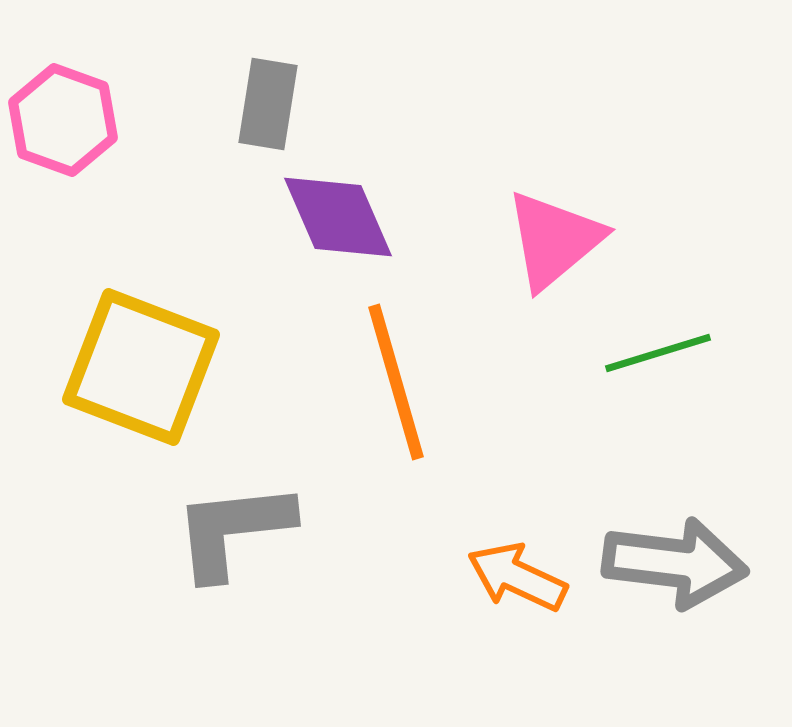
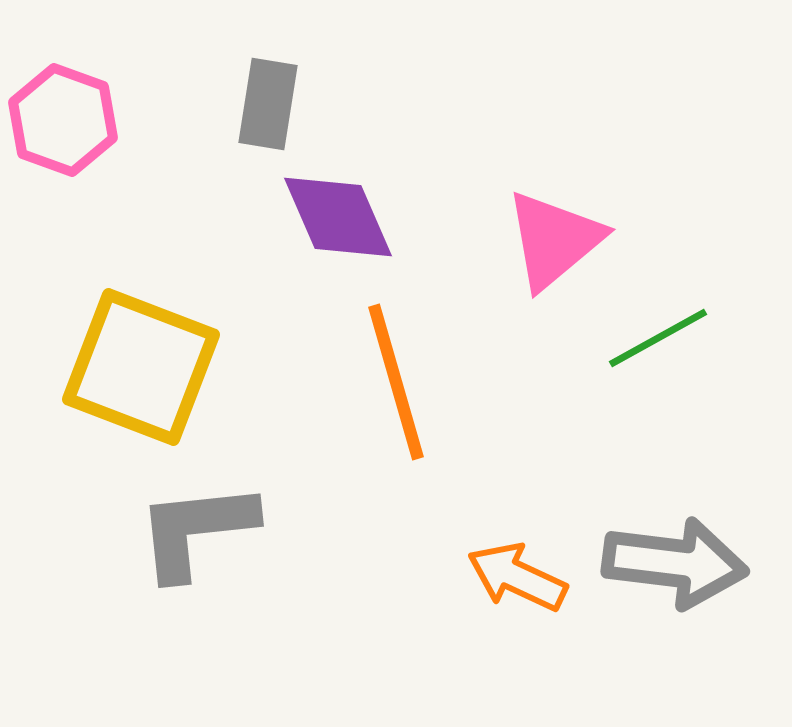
green line: moved 15 px up; rotated 12 degrees counterclockwise
gray L-shape: moved 37 px left
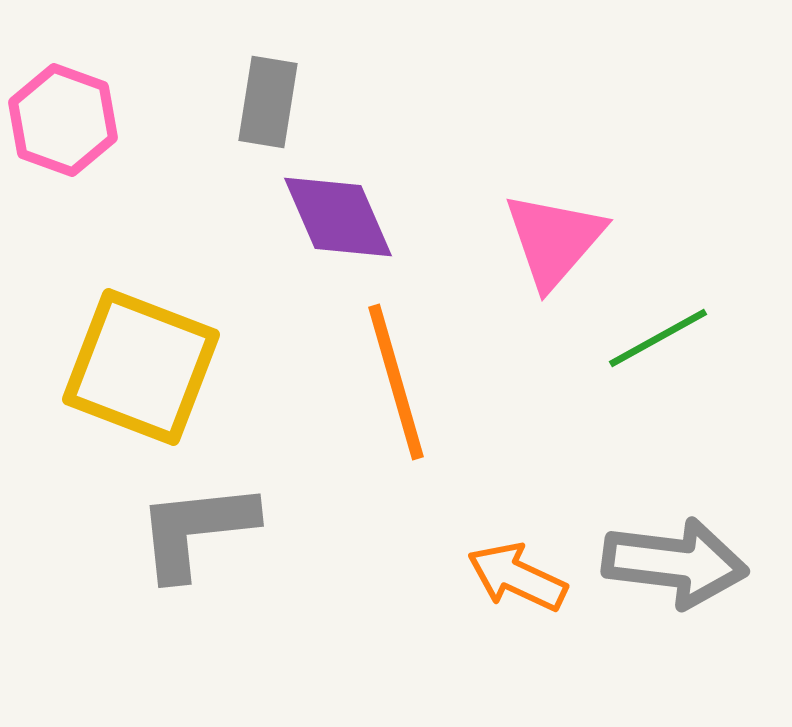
gray rectangle: moved 2 px up
pink triangle: rotated 9 degrees counterclockwise
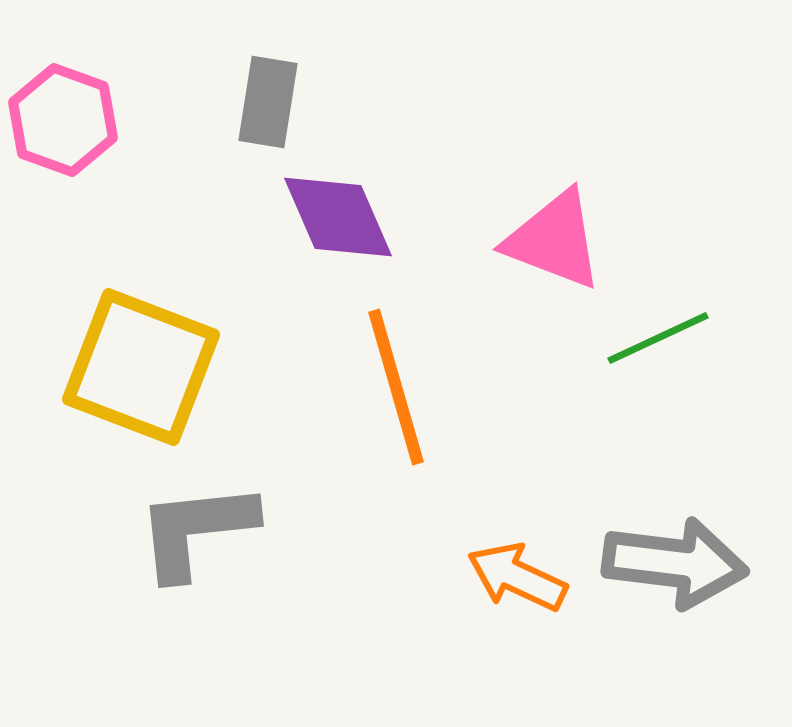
pink triangle: rotated 50 degrees counterclockwise
green line: rotated 4 degrees clockwise
orange line: moved 5 px down
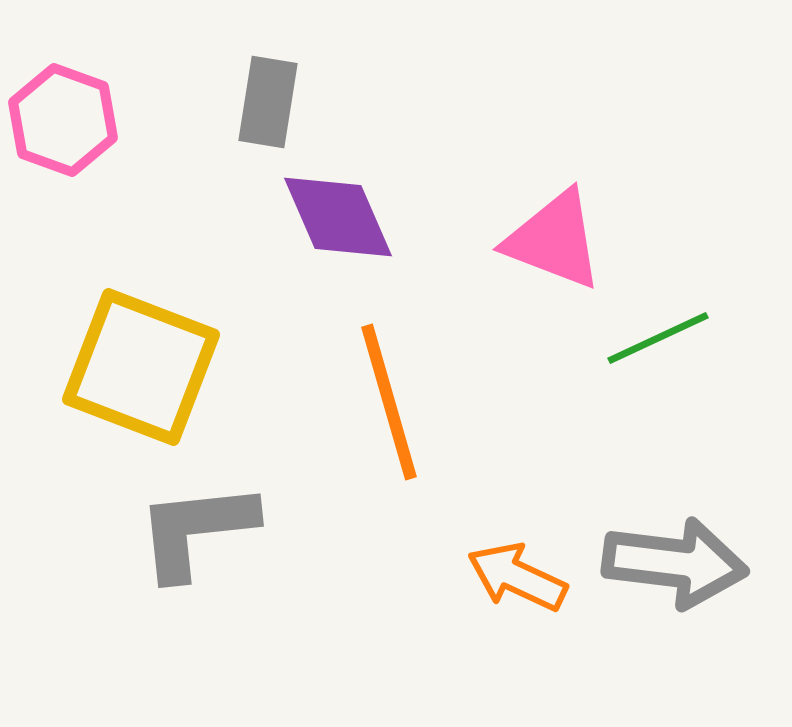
orange line: moved 7 px left, 15 px down
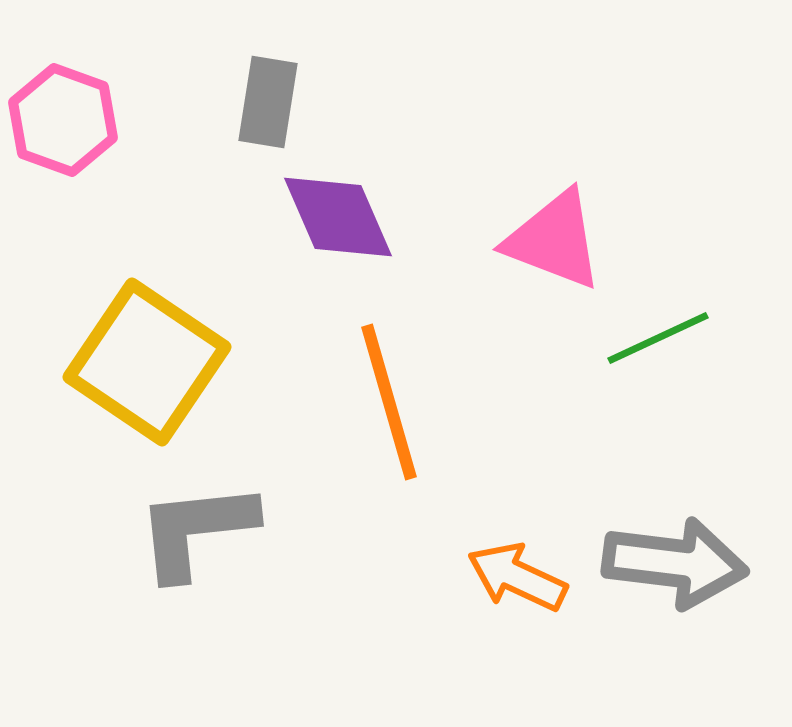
yellow square: moved 6 px right, 5 px up; rotated 13 degrees clockwise
